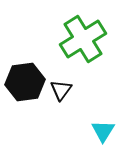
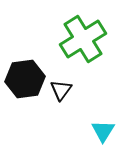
black hexagon: moved 3 px up
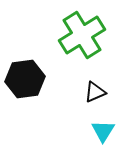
green cross: moved 1 px left, 4 px up
black triangle: moved 34 px right, 2 px down; rotated 30 degrees clockwise
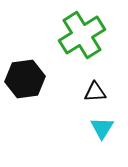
black triangle: rotated 20 degrees clockwise
cyan triangle: moved 1 px left, 3 px up
